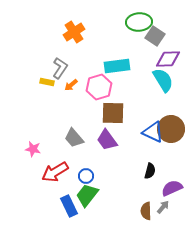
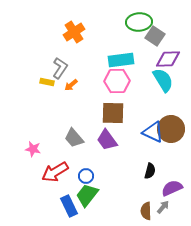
cyan rectangle: moved 4 px right, 6 px up
pink hexagon: moved 18 px right, 6 px up; rotated 15 degrees clockwise
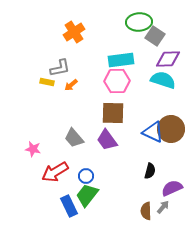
gray L-shape: rotated 45 degrees clockwise
cyan semicircle: rotated 40 degrees counterclockwise
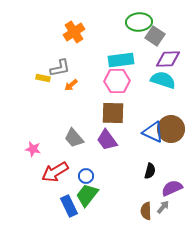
yellow rectangle: moved 4 px left, 4 px up
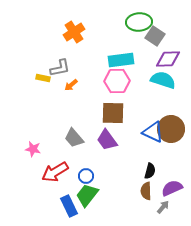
brown semicircle: moved 20 px up
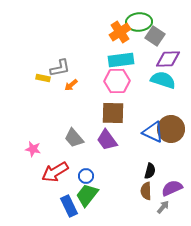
orange cross: moved 46 px right
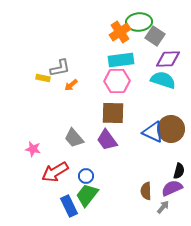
black semicircle: moved 29 px right
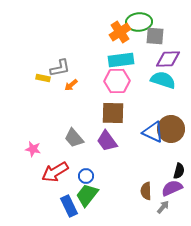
gray square: rotated 30 degrees counterclockwise
purple trapezoid: moved 1 px down
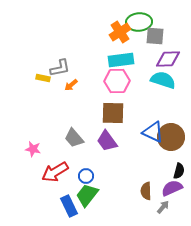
brown circle: moved 8 px down
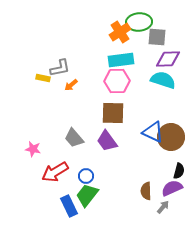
gray square: moved 2 px right, 1 px down
